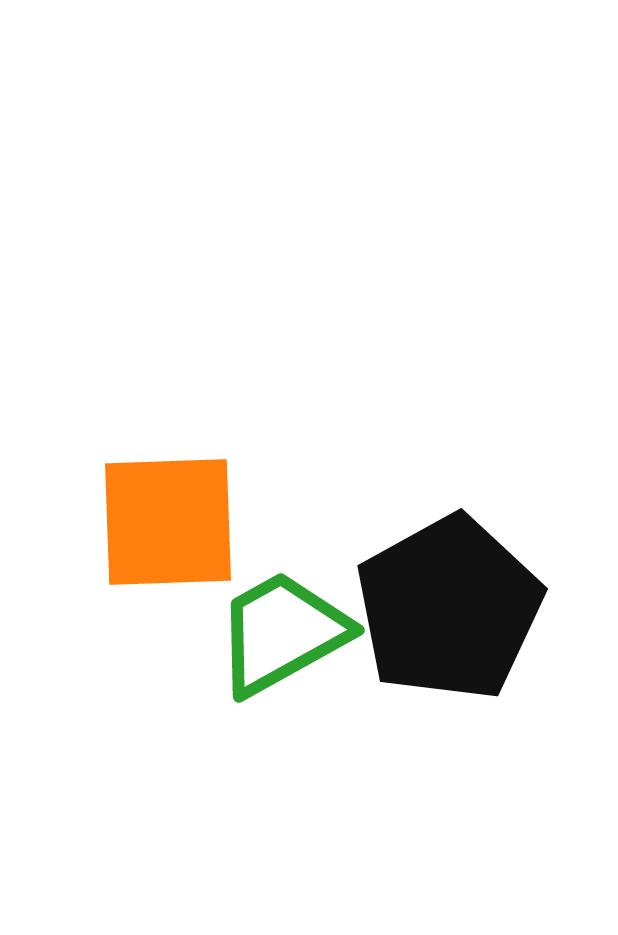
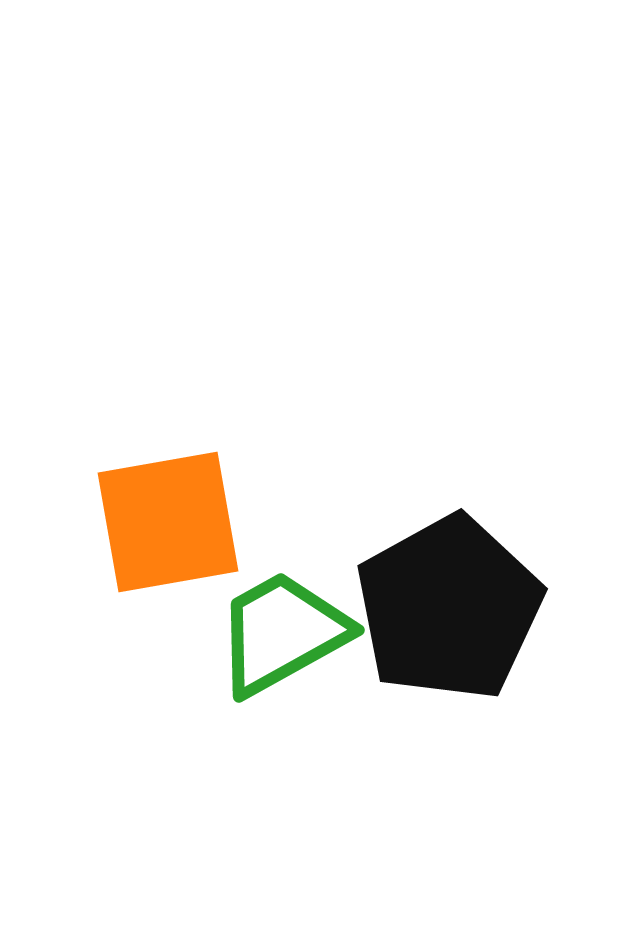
orange square: rotated 8 degrees counterclockwise
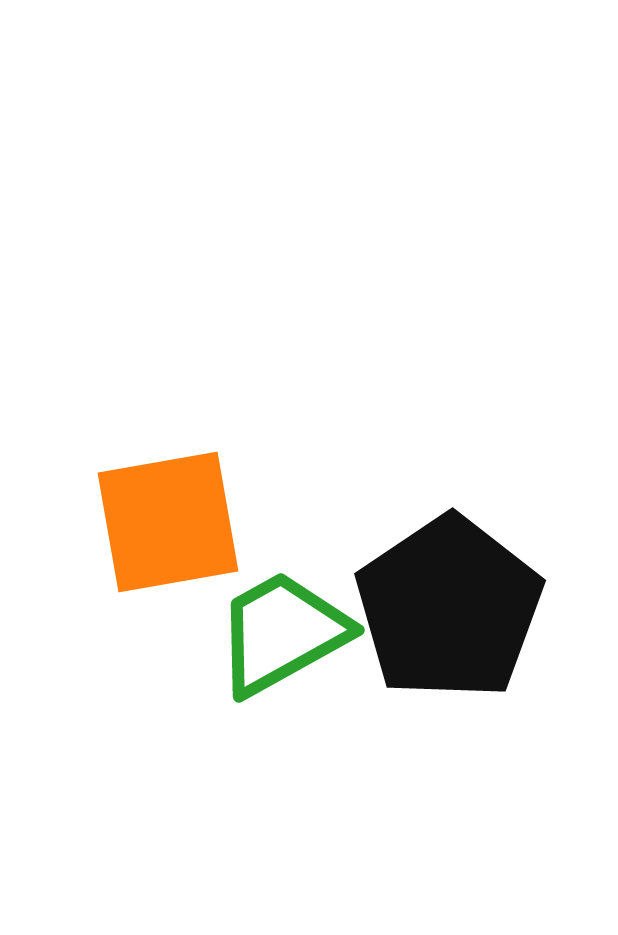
black pentagon: rotated 5 degrees counterclockwise
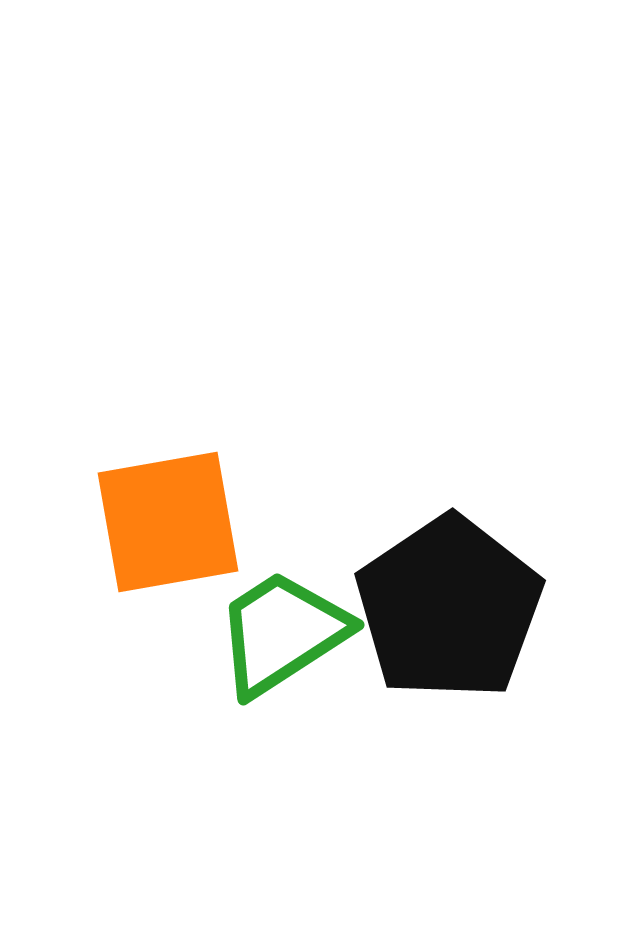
green trapezoid: rotated 4 degrees counterclockwise
